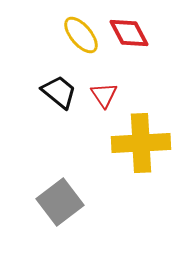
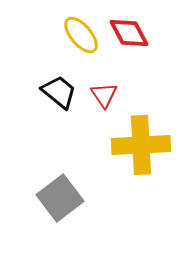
yellow cross: moved 2 px down
gray square: moved 4 px up
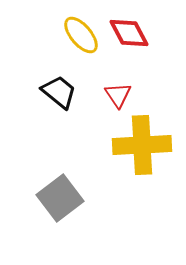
red triangle: moved 14 px right
yellow cross: moved 1 px right
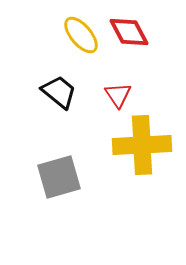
red diamond: moved 1 px up
gray square: moved 1 px left, 21 px up; rotated 21 degrees clockwise
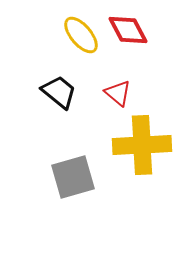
red diamond: moved 1 px left, 2 px up
red triangle: moved 2 px up; rotated 16 degrees counterclockwise
gray square: moved 14 px right
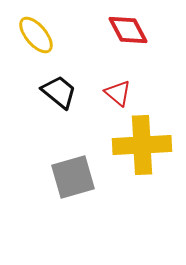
yellow ellipse: moved 45 px left
